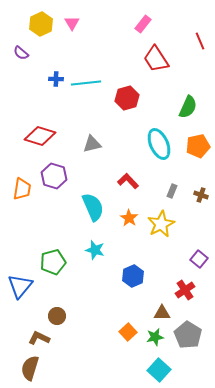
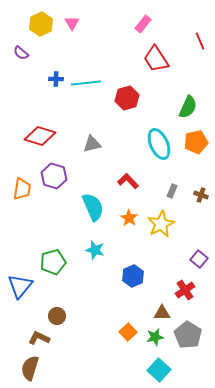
orange pentagon: moved 2 px left, 4 px up
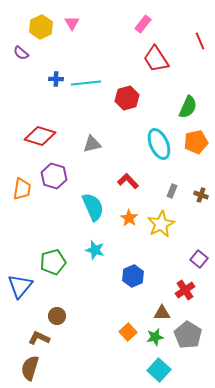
yellow hexagon: moved 3 px down
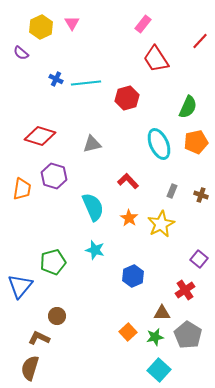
red line: rotated 66 degrees clockwise
blue cross: rotated 24 degrees clockwise
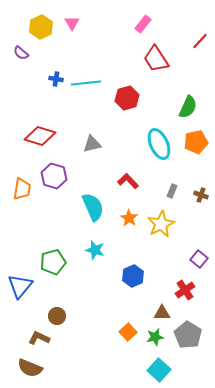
blue cross: rotated 16 degrees counterclockwise
brown semicircle: rotated 85 degrees counterclockwise
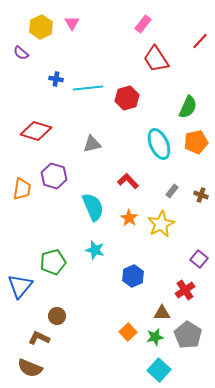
cyan line: moved 2 px right, 5 px down
red diamond: moved 4 px left, 5 px up
gray rectangle: rotated 16 degrees clockwise
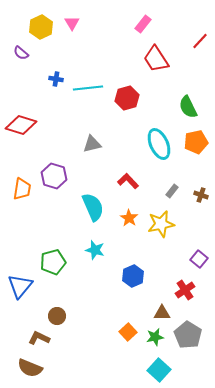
green semicircle: rotated 130 degrees clockwise
red diamond: moved 15 px left, 6 px up
yellow star: rotated 16 degrees clockwise
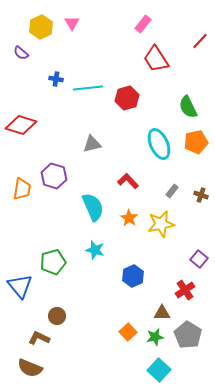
blue triangle: rotated 20 degrees counterclockwise
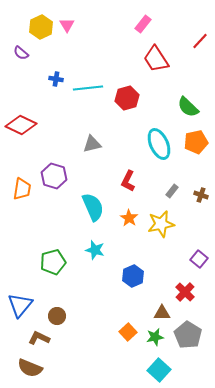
pink triangle: moved 5 px left, 2 px down
green semicircle: rotated 20 degrees counterclockwise
red diamond: rotated 8 degrees clockwise
red L-shape: rotated 110 degrees counterclockwise
blue triangle: moved 19 px down; rotated 20 degrees clockwise
red cross: moved 2 px down; rotated 12 degrees counterclockwise
